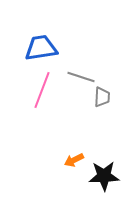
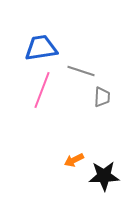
gray line: moved 6 px up
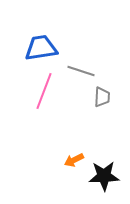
pink line: moved 2 px right, 1 px down
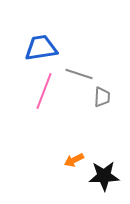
gray line: moved 2 px left, 3 px down
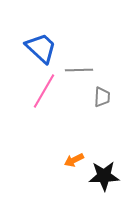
blue trapezoid: rotated 52 degrees clockwise
gray line: moved 4 px up; rotated 20 degrees counterclockwise
pink line: rotated 9 degrees clockwise
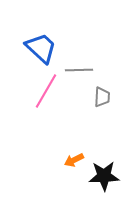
pink line: moved 2 px right
